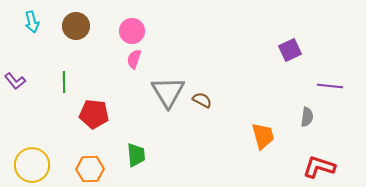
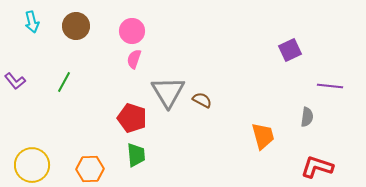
green line: rotated 30 degrees clockwise
red pentagon: moved 38 px right, 4 px down; rotated 12 degrees clockwise
red L-shape: moved 2 px left
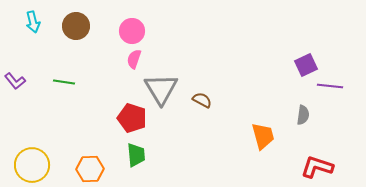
cyan arrow: moved 1 px right
purple square: moved 16 px right, 15 px down
green line: rotated 70 degrees clockwise
gray triangle: moved 7 px left, 3 px up
gray semicircle: moved 4 px left, 2 px up
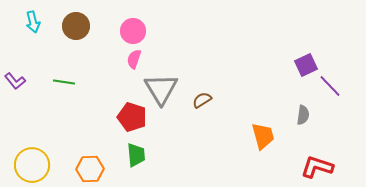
pink circle: moved 1 px right
purple line: rotated 40 degrees clockwise
brown semicircle: rotated 60 degrees counterclockwise
red pentagon: moved 1 px up
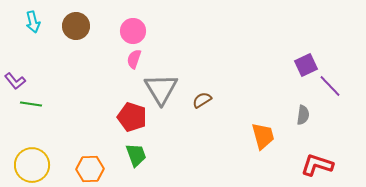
green line: moved 33 px left, 22 px down
green trapezoid: rotated 15 degrees counterclockwise
red L-shape: moved 2 px up
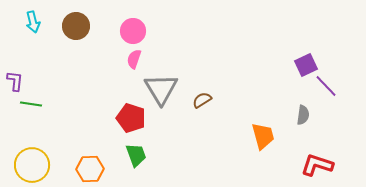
purple L-shape: rotated 135 degrees counterclockwise
purple line: moved 4 px left
red pentagon: moved 1 px left, 1 px down
